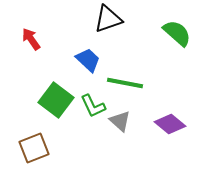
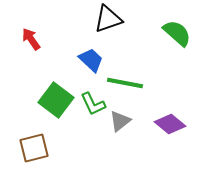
blue trapezoid: moved 3 px right
green L-shape: moved 2 px up
gray triangle: rotated 40 degrees clockwise
brown square: rotated 8 degrees clockwise
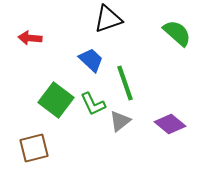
red arrow: moved 1 px left, 1 px up; rotated 50 degrees counterclockwise
green line: rotated 60 degrees clockwise
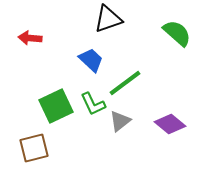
green line: rotated 72 degrees clockwise
green square: moved 6 px down; rotated 28 degrees clockwise
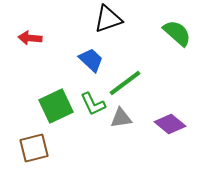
gray triangle: moved 1 px right, 3 px up; rotated 30 degrees clockwise
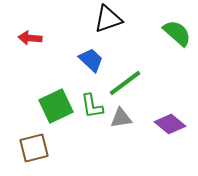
green L-shape: moved 1 px left, 2 px down; rotated 16 degrees clockwise
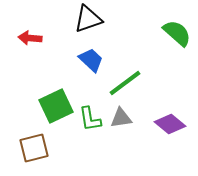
black triangle: moved 20 px left
green L-shape: moved 2 px left, 13 px down
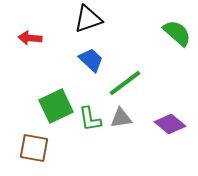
brown square: rotated 24 degrees clockwise
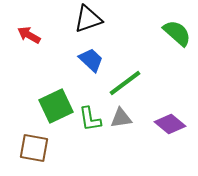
red arrow: moved 1 px left, 3 px up; rotated 25 degrees clockwise
